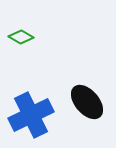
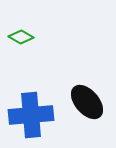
blue cross: rotated 21 degrees clockwise
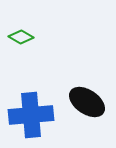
black ellipse: rotated 15 degrees counterclockwise
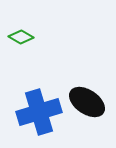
blue cross: moved 8 px right, 3 px up; rotated 12 degrees counterclockwise
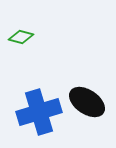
green diamond: rotated 15 degrees counterclockwise
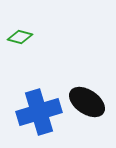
green diamond: moved 1 px left
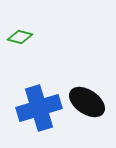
blue cross: moved 4 px up
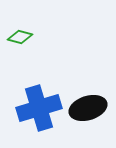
black ellipse: moved 1 px right, 6 px down; rotated 51 degrees counterclockwise
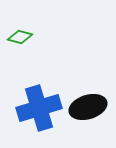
black ellipse: moved 1 px up
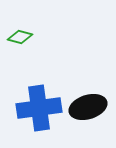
blue cross: rotated 9 degrees clockwise
